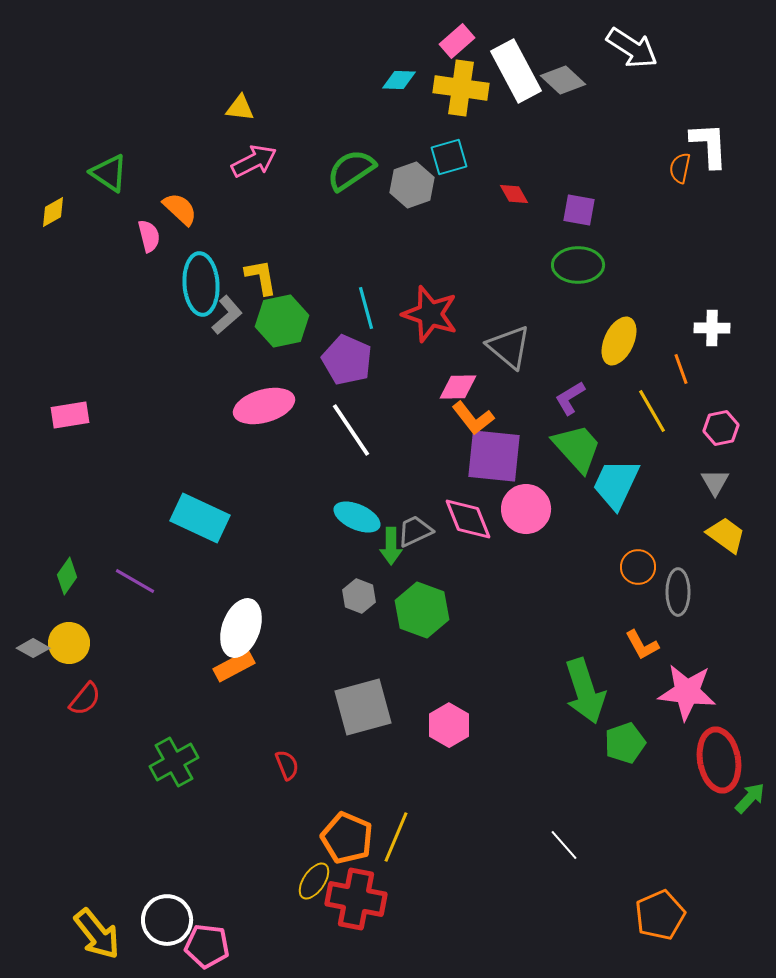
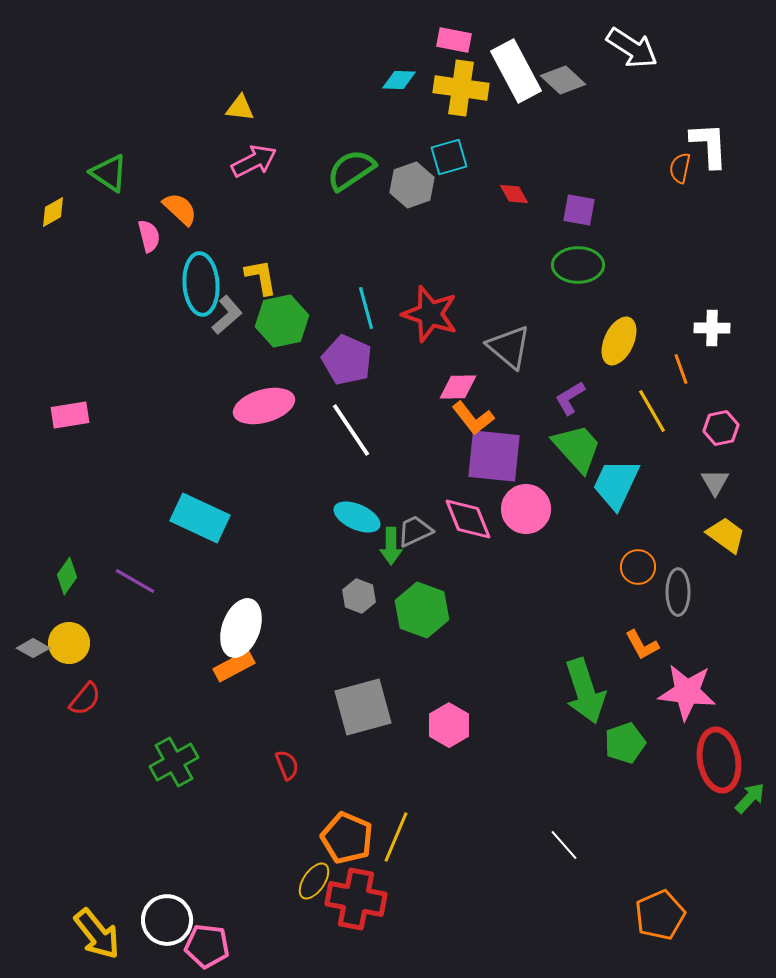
pink rectangle at (457, 41): moved 3 px left, 1 px up; rotated 52 degrees clockwise
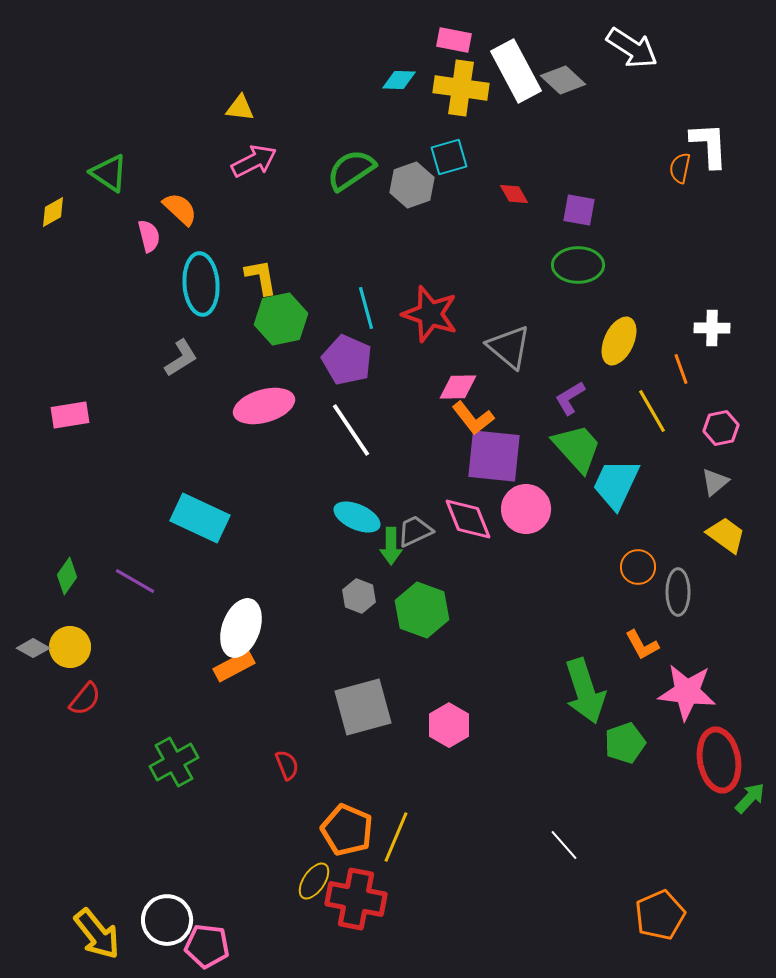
gray L-shape at (227, 315): moved 46 px left, 43 px down; rotated 9 degrees clockwise
green hexagon at (282, 321): moved 1 px left, 2 px up
gray triangle at (715, 482): rotated 20 degrees clockwise
yellow circle at (69, 643): moved 1 px right, 4 px down
orange pentagon at (347, 838): moved 8 px up
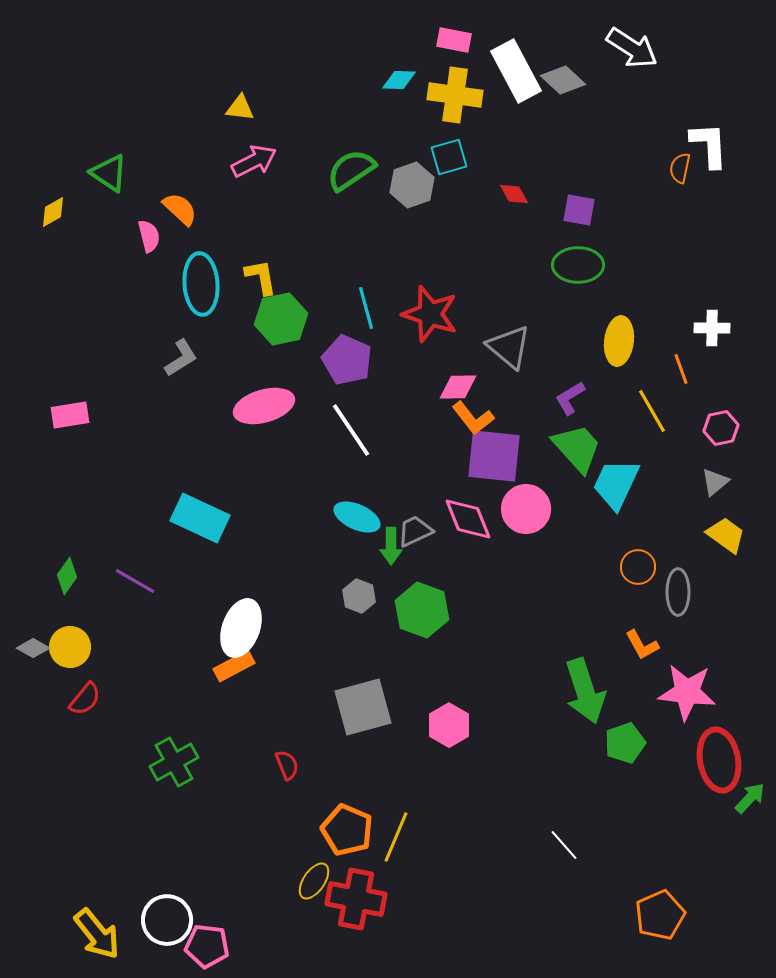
yellow cross at (461, 88): moved 6 px left, 7 px down
yellow ellipse at (619, 341): rotated 18 degrees counterclockwise
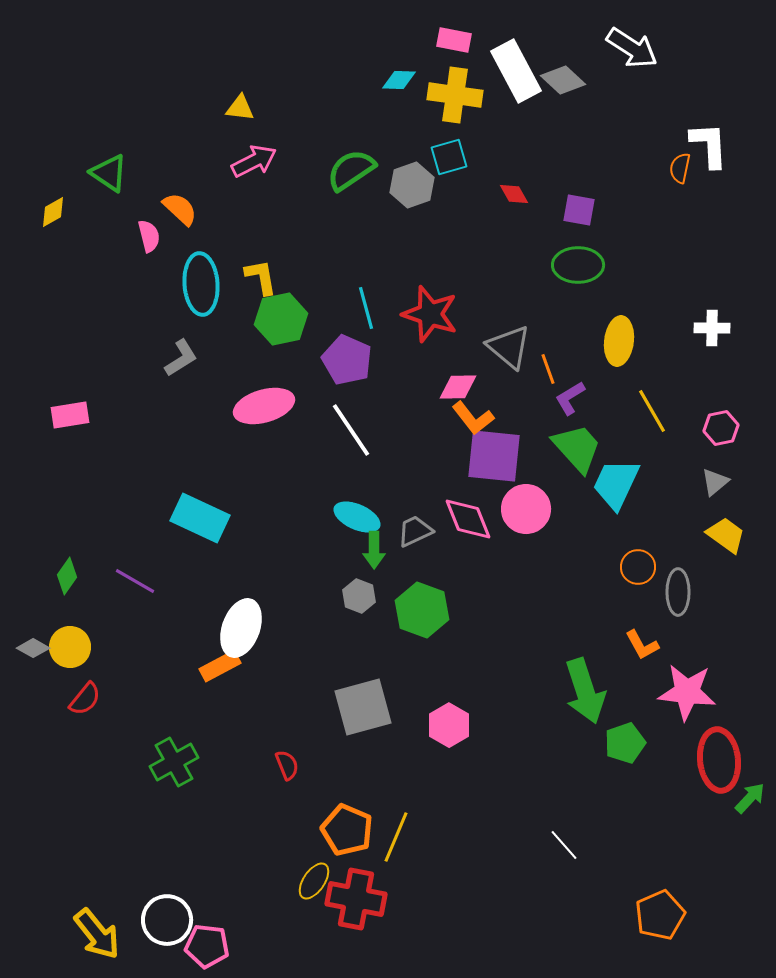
orange line at (681, 369): moved 133 px left
green arrow at (391, 546): moved 17 px left, 4 px down
orange rectangle at (234, 666): moved 14 px left
red ellipse at (719, 760): rotated 4 degrees clockwise
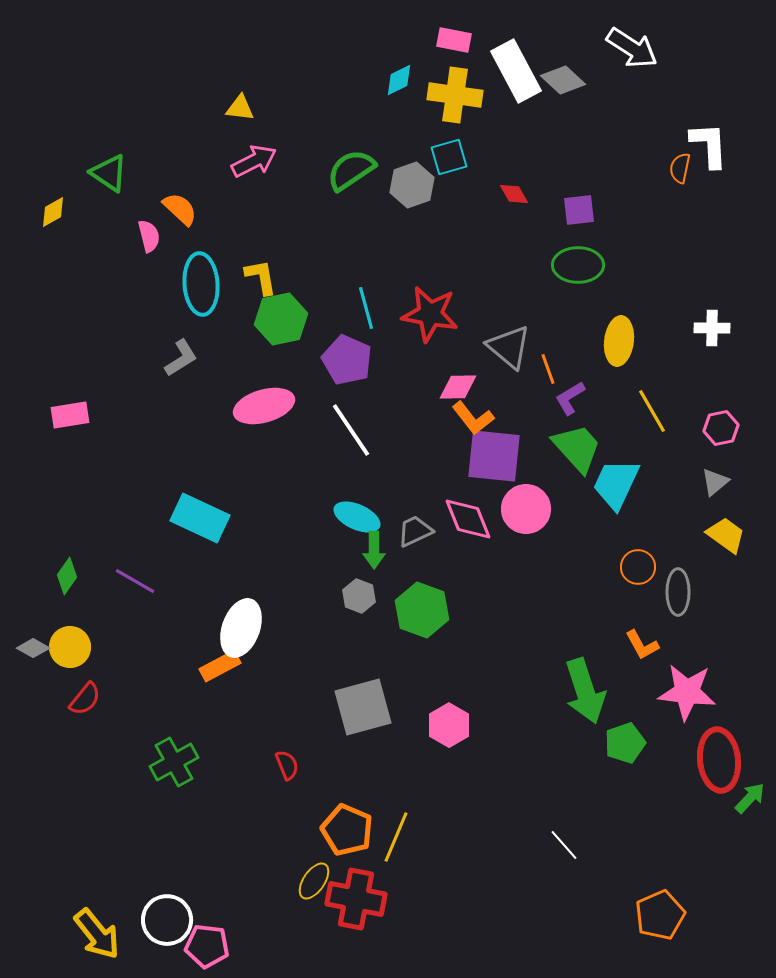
cyan diamond at (399, 80): rotated 28 degrees counterclockwise
purple square at (579, 210): rotated 16 degrees counterclockwise
red star at (430, 314): rotated 8 degrees counterclockwise
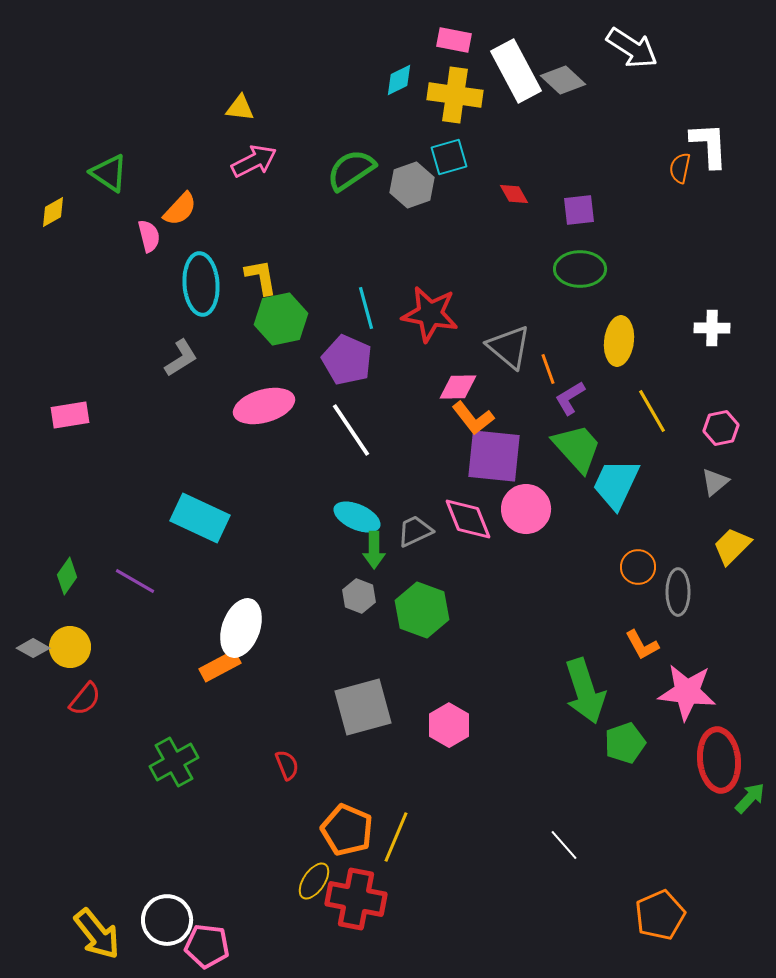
orange semicircle at (180, 209): rotated 90 degrees clockwise
green ellipse at (578, 265): moved 2 px right, 4 px down
yellow trapezoid at (726, 535): moved 6 px right, 11 px down; rotated 81 degrees counterclockwise
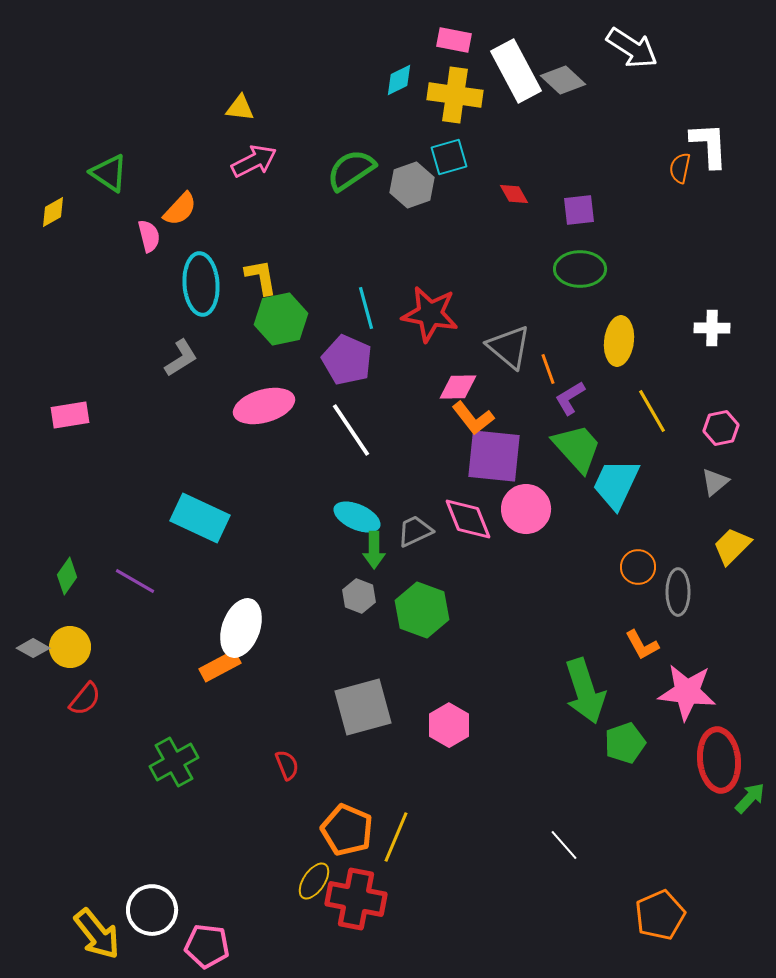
white circle at (167, 920): moved 15 px left, 10 px up
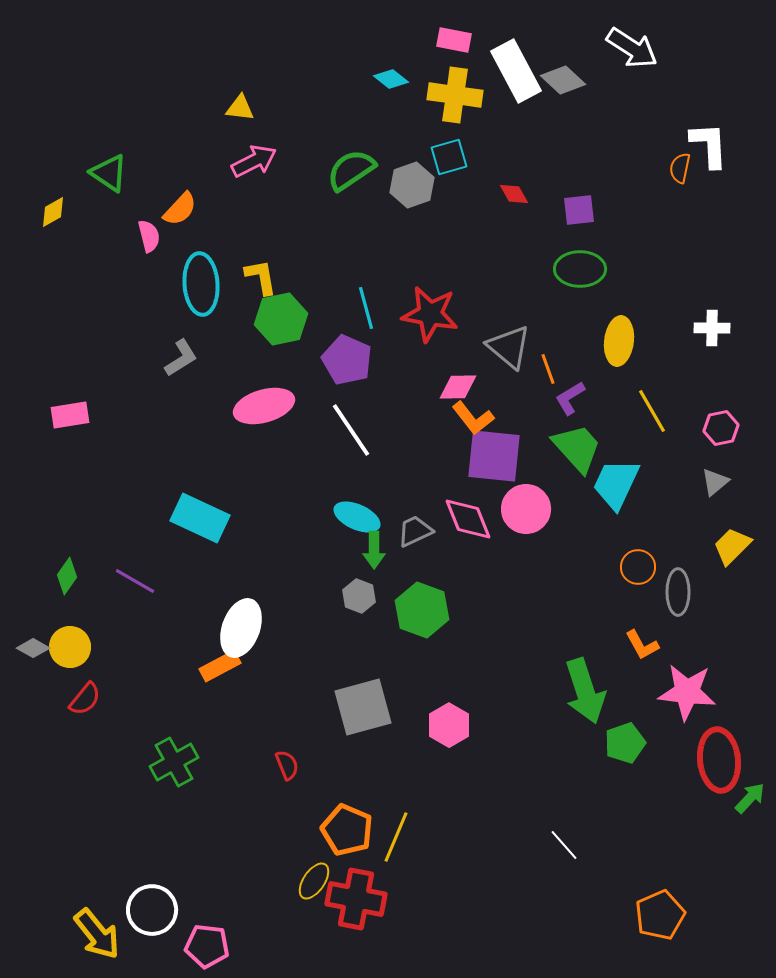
cyan diamond at (399, 80): moved 8 px left, 1 px up; rotated 64 degrees clockwise
